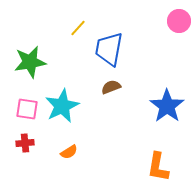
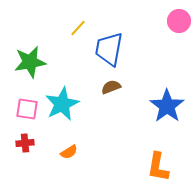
cyan star: moved 2 px up
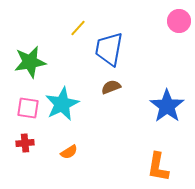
pink square: moved 1 px right, 1 px up
